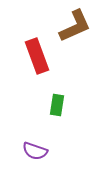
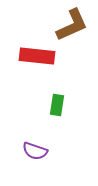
brown L-shape: moved 3 px left, 1 px up
red rectangle: rotated 64 degrees counterclockwise
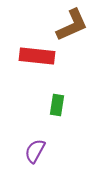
purple semicircle: rotated 100 degrees clockwise
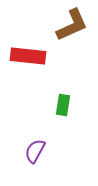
red rectangle: moved 9 px left
green rectangle: moved 6 px right
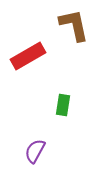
brown L-shape: moved 2 px right; rotated 78 degrees counterclockwise
red rectangle: rotated 36 degrees counterclockwise
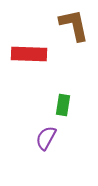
red rectangle: moved 1 px right, 2 px up; rotated 32 degrees clockwise
purple semicircle: moved 11 px right, 13 px up
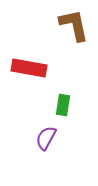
red rectangle: moved 14 px down; rotated 8 degrees clockwise
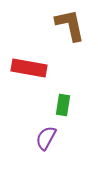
brown L-shape: moved 4 px left
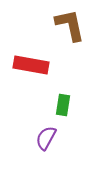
red rectangle: moved 2 px right, 3 px up
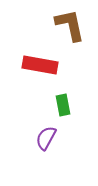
red rectangle: moved 9 px right
green rectangle: rotated 20 degrees counterclockwise
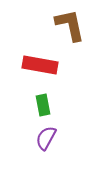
green rectangle: moved 20 px left
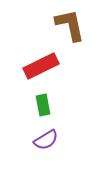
red rectangle: moved 1 px right, 1 px down; rotated 36 degrees counterclockwise
purple semicircle: moved 2 px down; rotated 150 degrees counterclockwise
